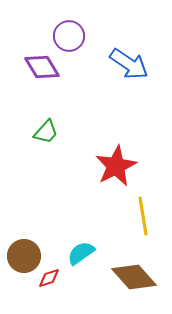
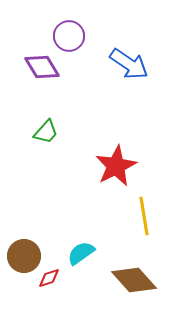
yellow line: moved 1 px right
brown diamond: moved 3 px down
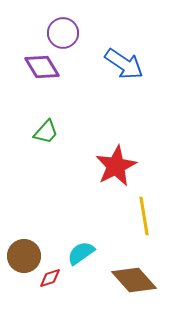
purple circle: moved 6 px left, 3 px up
blue arrow: moved 5 px left
red diamond: moved 1 px right
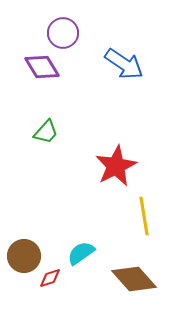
brown diamond: moved 1 px up
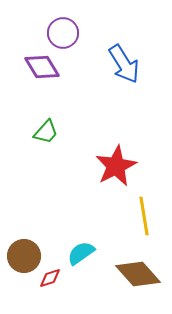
blue arrow: rotated 24 degrees clockwise
brown diamond: moved 4 px right, 5 px up
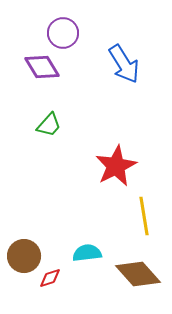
green trapezoid: moved 3 px right, 7 px up
cyan semicircle: moved 6 px right; rotated 28 degrees clockwise
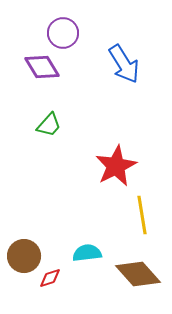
yellow line: moved 2 px left, 1 px up
